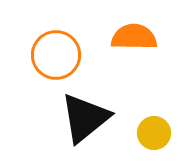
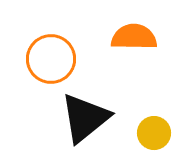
orange circle: moved 5 px left, 4 px down
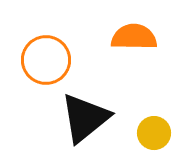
orange circle: moved 5 px left, 1 px down
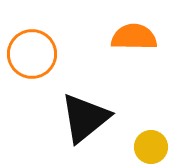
orange circle: moved 14 px left, 6 px up
yellow circle: moved 3 px left, 14 px down
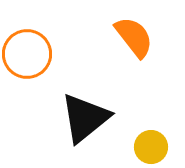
orange semicircle: rotated 51 degrees clockwise
orange circle: moved 5 px left
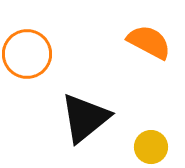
orange semicircle: moved 15 px right, 5 px down; rotated 24 degrees counterclockwise
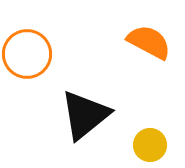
black triangle: moved 3 px up
yellow circle: moved 1 px left, 2 px up
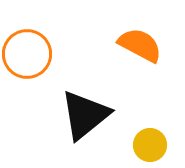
orange semicircle: moved 9 px left, 3 px down
